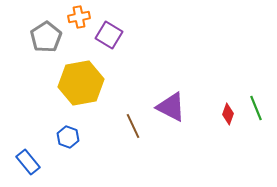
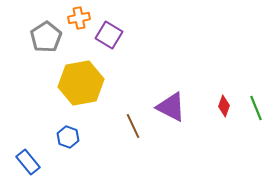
orange cross: moved 1 px down
red diamond: moved 4 px left, 8 px up
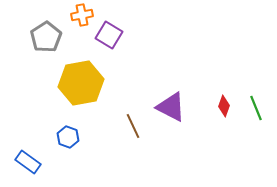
orange cross: moved 3 px right, 3 px up
blue rectangle: rotated 15 degrees counterclockwise
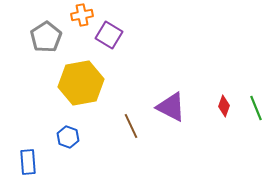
brown line: moved 2 px left
blue rectangle: rotated 50 degrees clockwise
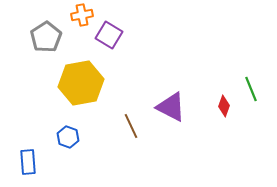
green line: moved 5 px left, 19 px up
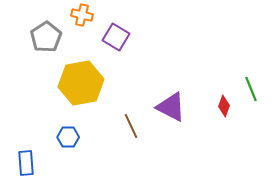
orange cross: rotated 25 degrees clockwise
purple square: moved 7 px right, 2 px down
blue hexagon: rotated 20 degrees counterclockwise
blue rectangle: moved 2 px left, 1 px down
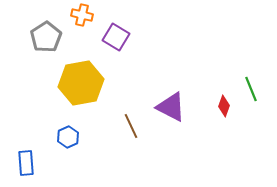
blue hexagon: rotated 25 degrees counterclockwise
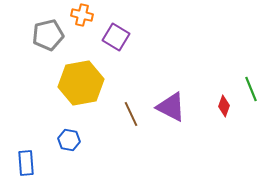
gray pentagon: moved 2 px right, 2 px up; rotated 20 degrees clockwise
brown line: moved 12 px up
blue hexagon: moved 1 px right, 3 px down; rotated 25 degrees counterclockwise
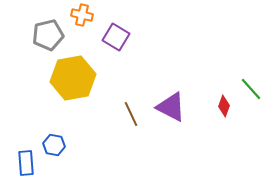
yellow hexagon: moved 8 px left, 5 px up
green line: rotated 20 degrees counterclockwise
blue hexagon: moved 15 px left, 5 px down
